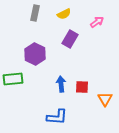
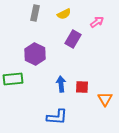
purple rectangle: moved 3 px right
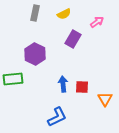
blue arrow: moved 2 px right
blue L-shape: rotated 30 degrees counterclockwise
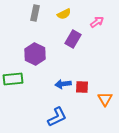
blue arrow: rotated 91 degrees counterclockwise
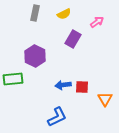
purple hexagon: moved 2 px down
blue arrow: moved 1 px down
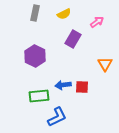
green rectangle: moved 26 px right, 17 px down
orange triangle: moved 35 px up
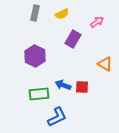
yellow semicircle: moved 2 px left
orange triangle: rotated 28 degrees counterclockwise
blue arrow: rotated 28 degrees clockwise
green rectangle: moved 2 px up
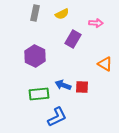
pink arrow: moved 1 px left, 1 px down; rotated 40 degrees clockwise
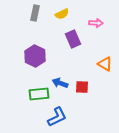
purple rectangle: rotated 54 degrees counterclockwise
blue arrow: moved 3 px left, 2 px up
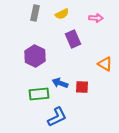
pink arrow: moved 5 px up
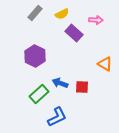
gray rectangle: rotated 28 degrees clockwise
pink arrow: moved 2 px down
purple rectangle: moved 1 px right, 6 px up; rotated 24 degrees counterclockwise
green rectangle: rotated 36 degrees counterclockwise
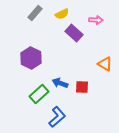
purple hexagon: moved 4 px left, 2 px down
blue L-shape: rotated 15 degrees counterclockwise
